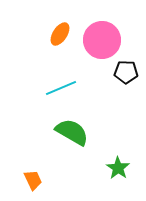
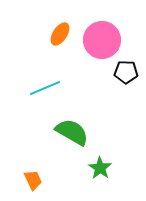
cyan line: moved 16 px left
green star: moved 18 px left
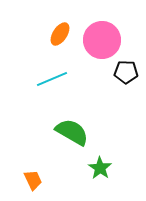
cyan line: moved 7 px right, 9 px up
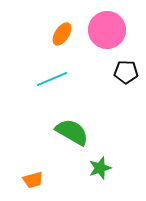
orange ellipse: moved 2 px right
pink circle: moved 5 px right, 10 px up
green star: rotated 20 degrees clockwise
orange trapezoid: rotated 100 degrees clockwise
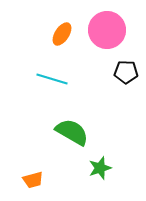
cyan line: rotated 40 degrees clockwise
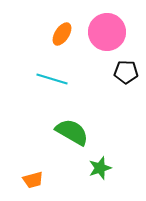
pink circle: moved 2 px down
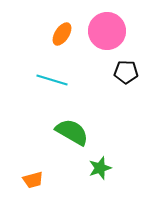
pink circle: moved 1 px up
cyan line: moved 1 px down
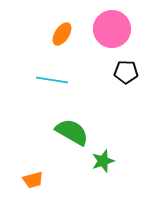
pink circle: moved 5 px right, 2 px up
cyan line: rotated 8 degrees counterclockwise
green star: moved 3 px right, 7 px up
